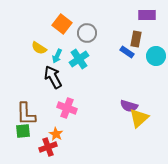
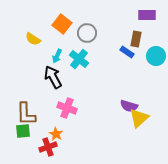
yellow semicircle: moved 6 px left, 9 px up
cyan cross: rotated 18 degrees counterclockwise
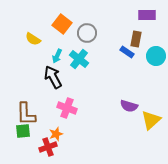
yellow triangle: moved 12 px right, 2 px down
orange star: rotated 24 degrees clockwise
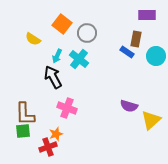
brown L-shape: moved 1 px left
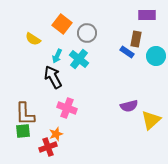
purple semicircle: rotated 30 degrees counterclockwise
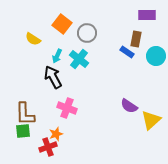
purple semicircle: rotated 48 degrees clockwise
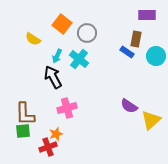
pink cross: rotated 36 degrees counterclockwise
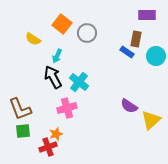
cyan cross: moved 23 px down
brown L-shape: moved 5 px left, 5 px up; rotated 20 degrees counterclockwise
